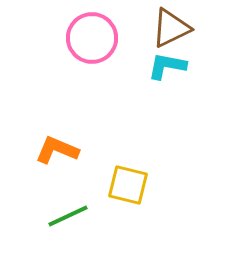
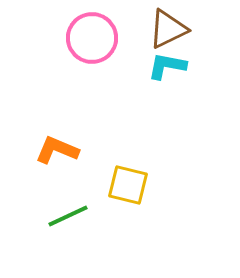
brown triangle: moved 3 px left, 1 px down
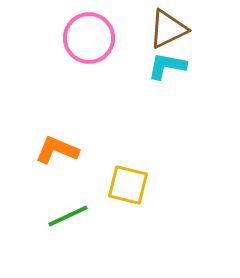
pink circle: moved 3 px left
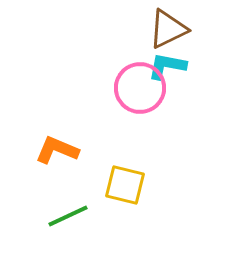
pink circle: moved 51 px right, 50 px down
yellow square: moved 3 px left
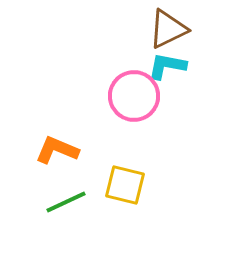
pink circle: moved 6 px left, 8 px down
green line: moved 2 px left, 14 px up
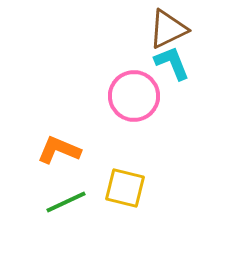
cyan L-shape: moved 5 px right, 3 px up; rotated 57 degrees clockwise
orange L-shape: moved 2 px right
yellow square: moved 3 px down
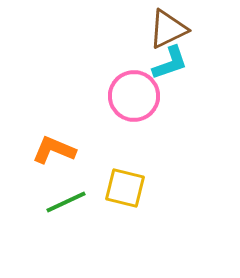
cyan L-shape: moved 2 px left; rotated 93 degrees clockwise
orange L-shape: moved 5 px left
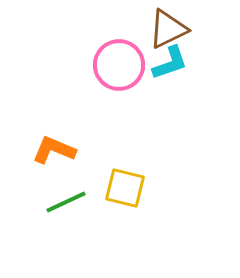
pink circle: moved 15 px left, 31 px up
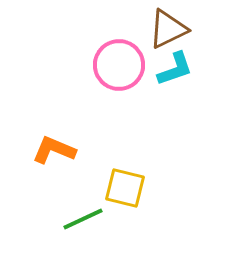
cyan L-shape: moved 5 px right, 6 px down
green line: moved 17 px right, 17 px down
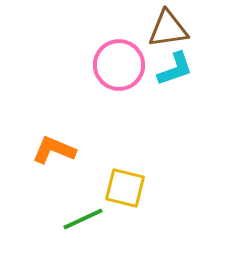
brown triangle: rotated 18 degrees clockwise
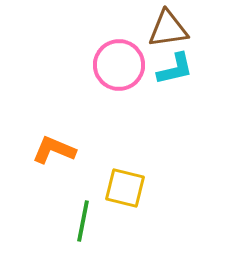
cyan L-shape: rotated 6 degrees clockwise
green line: moved 2 px down; rotated 54 degrees counterclockwise
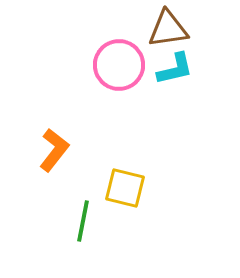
orange L-shape: rotated 105 degrees clockwise
